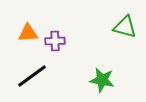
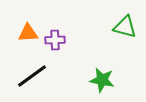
purple cross: moved 1 px up
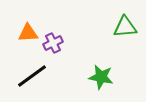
green triangle: rotated 20 degrees counterclockwise
purple cross: moved 2 px left, 3 px down; rotated 24 degrees counterclockwise
green star: moved 1 px left, 3 px up
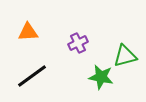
green triangle: moved 29 px down; rotated 10 degrees counterclockwise
orange triangle: moved 1 px up
purple cross: moved 25 px right
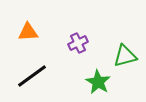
green star: moved 3 px left, 5 px down; rotated 20 degrees clockwise
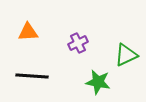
green triangle: moved 1 px right, 1 px up; rotated 10 degrees counterclockwise
black line: rotated 40 degrees clockwise
green star: rotated 20 degrees counterclockwise
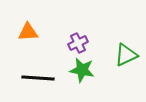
black line: moved 6 px right, 2 px down
green star: moved 16 px left, 12 px up
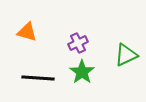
orange triangle: moved 1 px left; rotated 20 degrees clockwise
green star: moved 2 px down; rotated 25 degrees clockwise
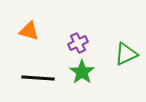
orange triangle: moved 2 px right, 1 px up
green triangle: moved 1 px up
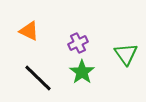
orange triangle: rotated 10 degrees clockwise
green triangle: rotated 40 degrees counterclockwise
black line: rotated 40 degrees clockwise
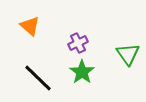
orange triangle: moved 1 px right, 5 px up; rotated 15 degrees clockwise
green triangle: moved 2 px right
